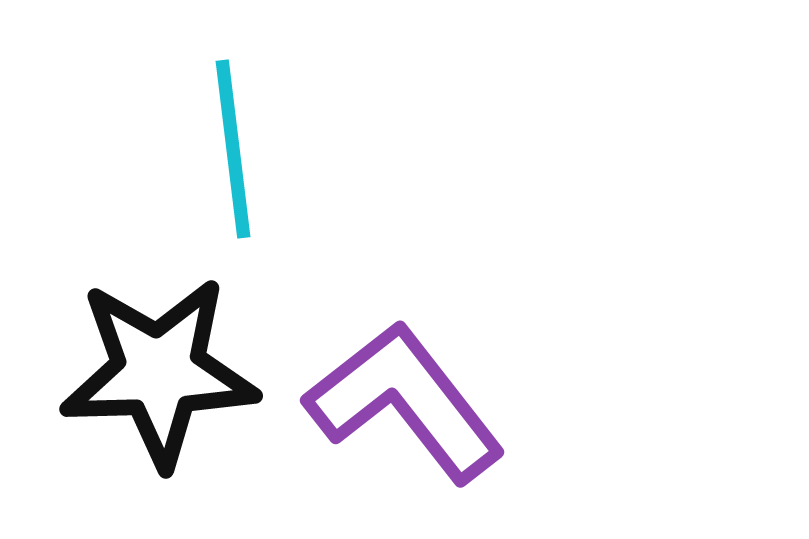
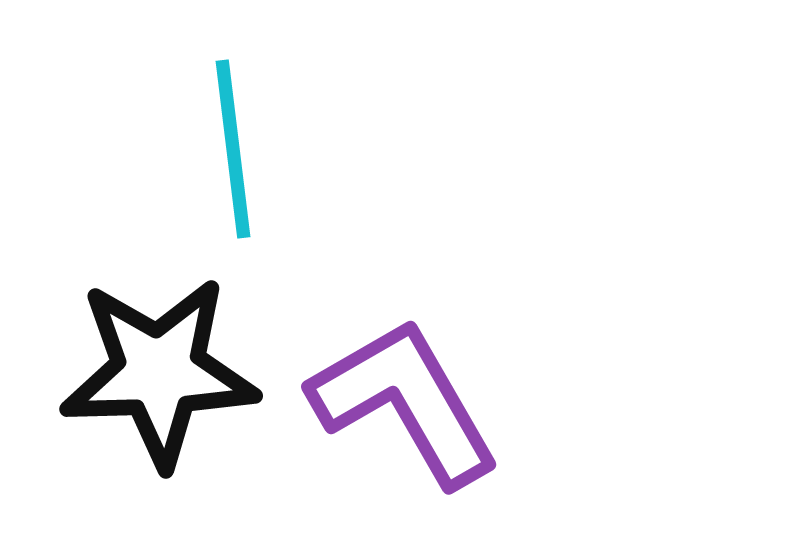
purple L-shape: rotated 8 degrees clockwise
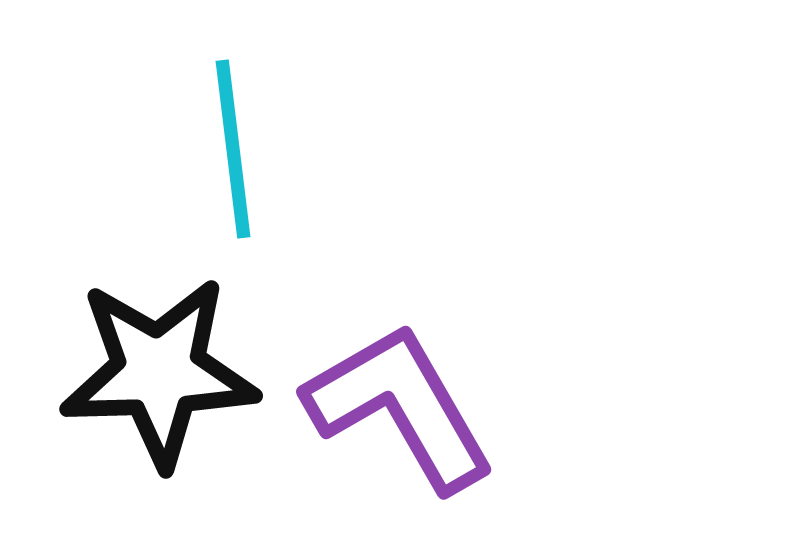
purple L-shape: moved 5 px left, 5 px down
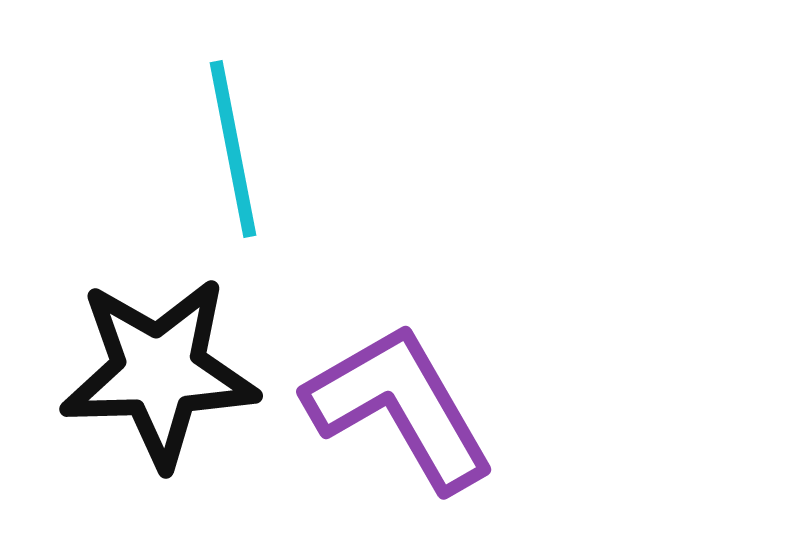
cyan line: rotated 4 degrees counterclockwise
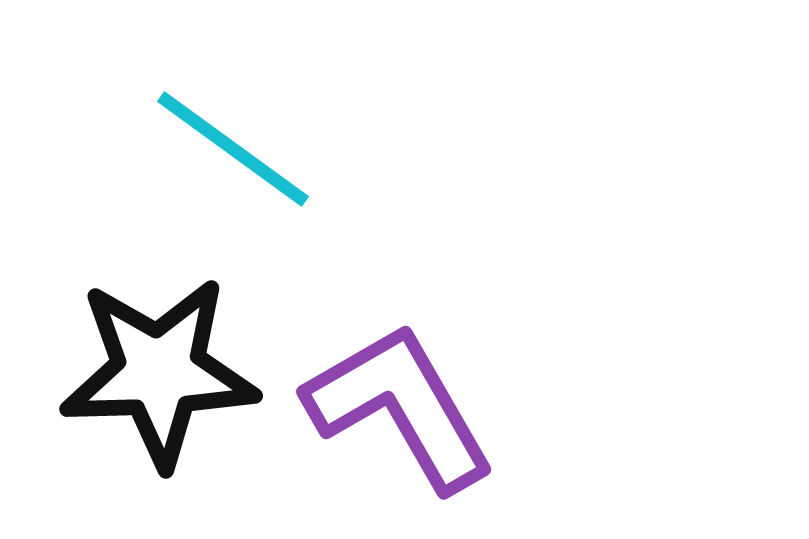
cyan line: rotated 43 degrees counterclockwise
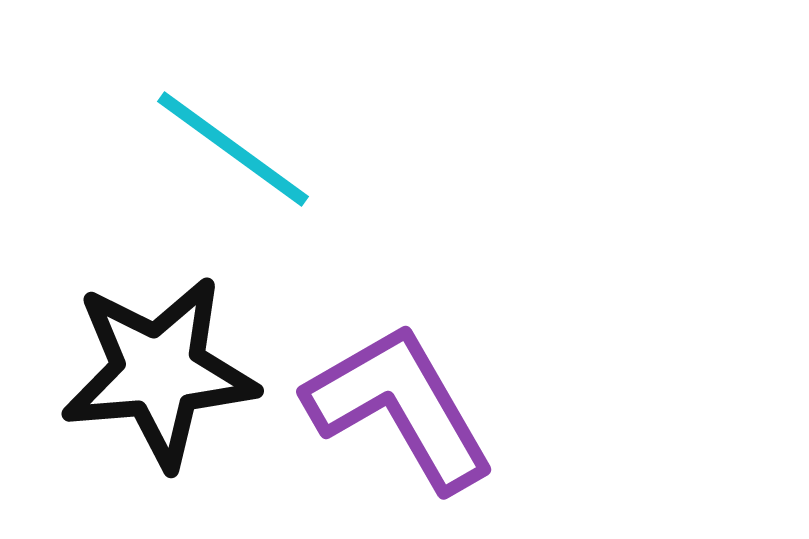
black star: rotated 3 degrees counterclockwise
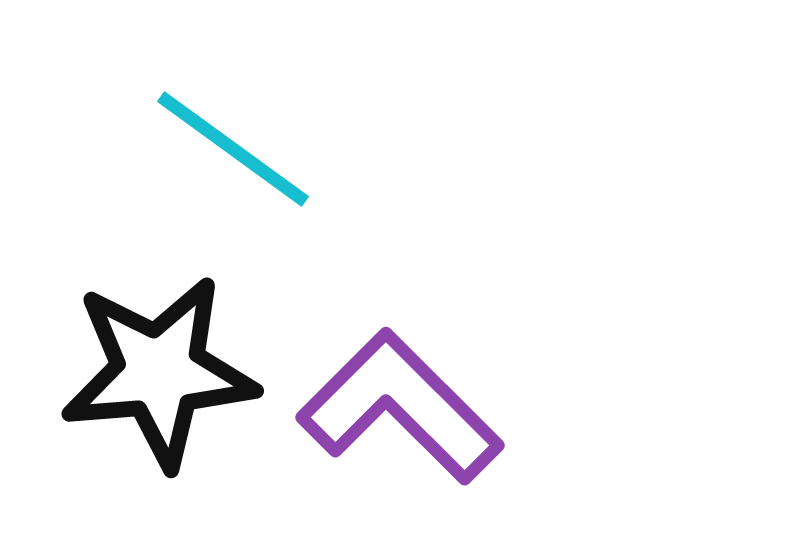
purple L-shape: rotated 15 degrees counterclockwise
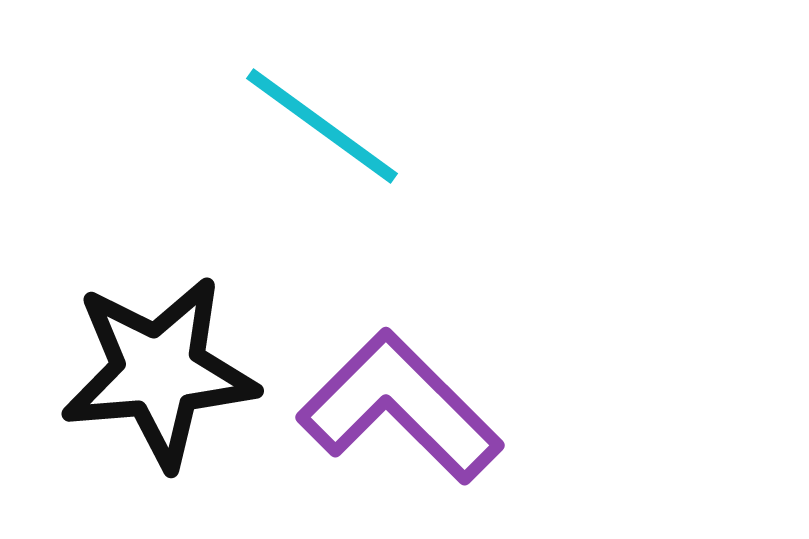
cyan line: moved 89 px right, 23 px up
